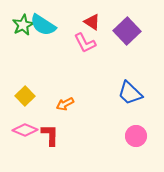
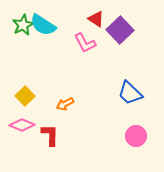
red triangle: moved 4 px right, 3 px up
purple square: moved 7 px left, 1 px up
pink diamond: moved 3 px left, 5 px up
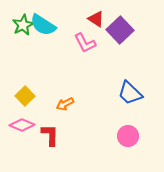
pink circle: moved 8 px left
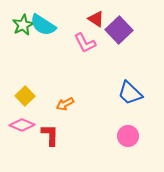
purple square: moved 1 px left
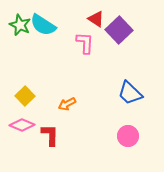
green star: moved 3 px left; rotated 20 degrees counterclockwise
pink L-shape: rotated 150 degrees counterclockwise
orange arrow: moved 2 px right
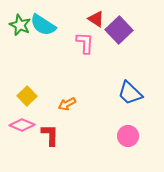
yellow square: moved 2 px right
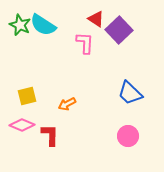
yellow square: rotated 30 degrees clockwise
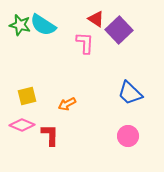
green star: rotated 10 degrees counterclockwise
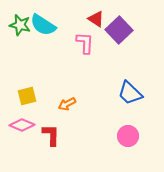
red L-shape: moved 1 px right
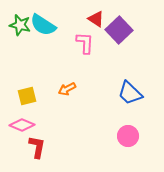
orange arrow: moved 15 px up
red L-shape: moved 14 px left, 12 px down; rotated 10 degrees clockwise
